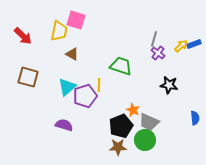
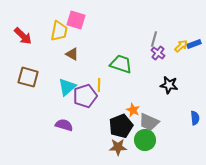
green trapezoid: moved 2 px up
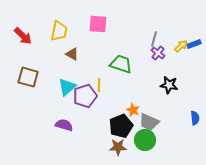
pink square: moved 22 px right, 4 px down; rotated 12 degrees counterclockwise
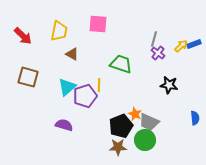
orange star: moved 2 px right, 4 px down
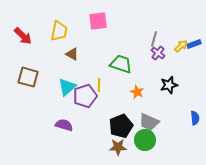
pink square: moved 3 px up; rotated 12 degrees counterclockwise
black star: rotated 24 degrees counterclockwise
orange star: moved 2 px right, 22 px up
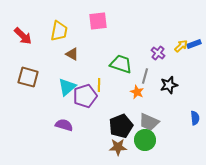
gray line: moved 9 px left, 37 px down
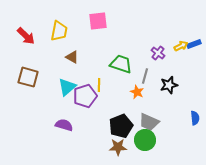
red arrow: moved 3 px right
yellow arrow: rotated 16 degrees clockwise
brown triangle: moved 3 px down
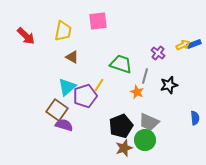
yellow trapezoid: moved 4 px right
yellow arrow: moved 2 px right, 1 px up
brown square: moved 29 px right, 33 px down; rotated 20 degrees clockwise
yellow line: rotated 32 degrees clockwise
brown star: moved 6 px right, 1 px down; rotated 18 degrees counterclockwise
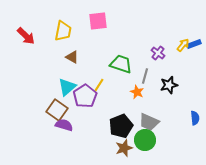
yellow arrow: rotated 24 degrees counterclockwise
purple pentagon: rotated 15 degrees counterclockwise
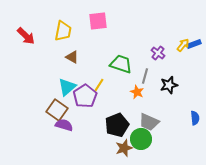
black pentagon: moved 4 px left, 1 px up
green circle: moved 4 px left, 1 px up
